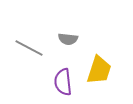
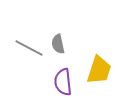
gray semicircle: moved 10 px left, 5 px down; rotated 72 degrees clockwise
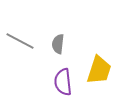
gray semicircle: rotated 18 degrees clockwise
gray line: moved 9 px left, 7 px up
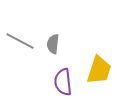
gray semicircle: moved 5 px left
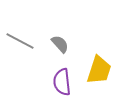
gray semicircle: moved 7 px right; rotated 132 degrees clockwise
purple semicircle: moved 1 px left
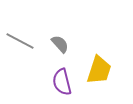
purple semicircle: rotated 8 degrees counterclockwise
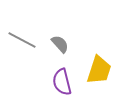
gray line: moved 2 px right, 1 px up
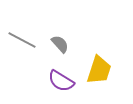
purple semicircle: moved 1 px left, 1 px up; rotated 44 degrees counterclockwise
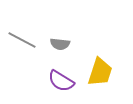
gray semicircle: rotated 138 degrees clockwise
yellow trapezoid: moved 1 px right, 2 px down
